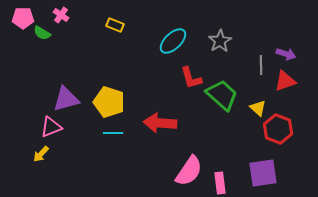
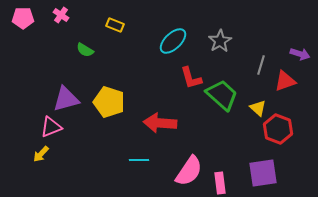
green semicircle: moved 43 px right, 17 px down
purple arrow: moved 14 px right
gray line: rotated 18 degrees clockwise
cyan line: moved 26 px right, 27 px down
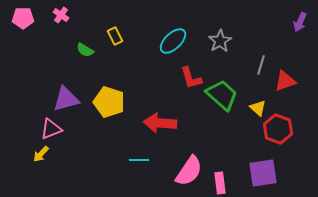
yellow rectangle: moved 11 px down; rotated 42 degrees clockwise
purple arrow: moved 32 px up; rotated 96 degrees clockwise
pink triangle: moved 2 px down
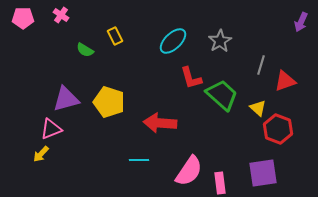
purple arrow: moved 1 px right
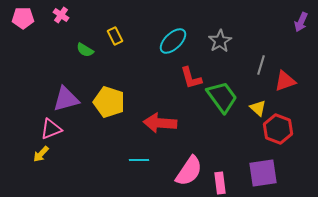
green trapezoid: moved 2 px down; rotated 12 degrees clockwise
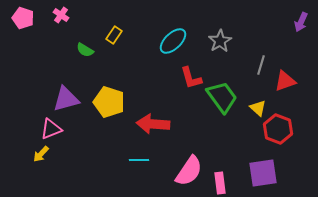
pink pentagon: rotated 20 degrees clockwise
yellow rectangle: moved 1 px left, 1 px up; rotated 60 degrees clockwise
red arrow: moved 7 px left, 1 px down
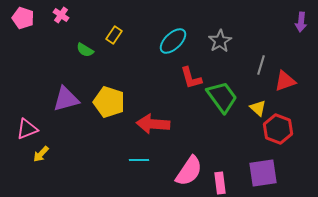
purple arrow: rotated 18 degrees counterclockwise
pink triangle: moved 24 px left
